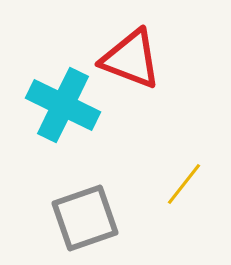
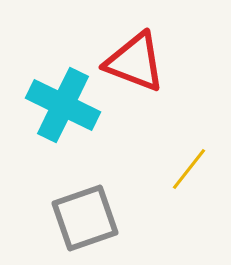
red triangle: moved 4 px right, 3 px down
yellow line: moved 5 px right, 15 px up
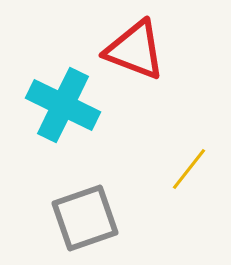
red triangle: moved 12 px up
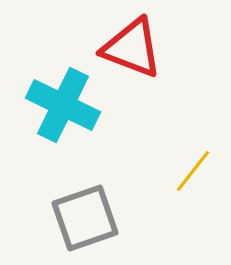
red triangle: moved 3 px left, 2 px up
yellow line: moved 4 px right, 2 px down
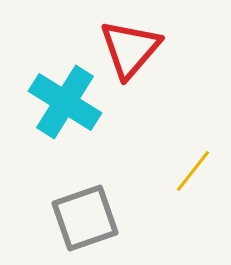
red triangle: moved 2 px left, 1 px down; rotated 50 degrees clockwise
cyan cross: moved 2 px right, 3 px up; rotated 6 degrees clockwise
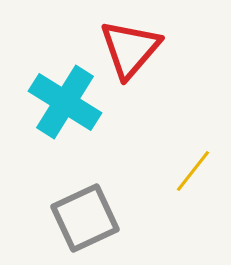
gray square: rotated 6 degrees counterclockwise
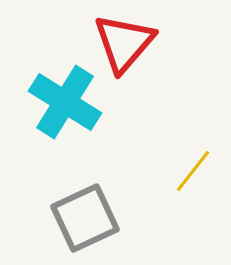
red triangle: moved 6 px left, 6 px up
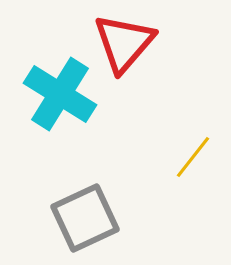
cyan cross: moved 5 px left, 8 px up
yellow line: moved 14 px up
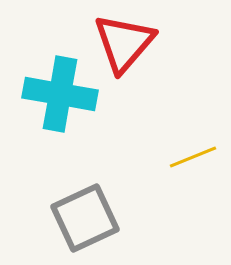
cyan cross: rotated 22 degrees counterclockwise
yellow line: rotated 30 degrees clockwise
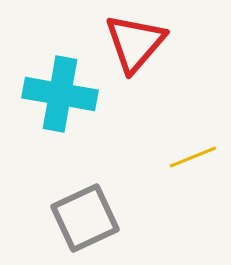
red triangle: moved 11 px right
